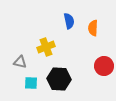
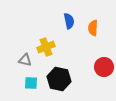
gray triangle: moved 5 px right, 2 px up
red circle: moved 1 px down
black hexagon: rotated 10 degrees clockwise
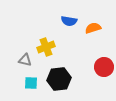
blue semicircle: rotated 112 degrees clockwise
orange semicircle: rotated 70 degrees clockwise
black hexagon: rotated 20 degrees counterclockwise
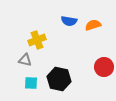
orange semicircle: moved 3 px up
yellow cross: moved 9 px left, 7 px up
black hexagon: rotated 20 degrees clockwise
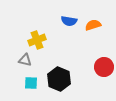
black hexagon: rotated 10 degrees clockwise
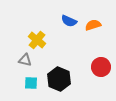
blue semicircle: rotated 14 degrees clockwise
yellow cross: rotated 30 degrees counterclockwise
red circle: moved 3 px left
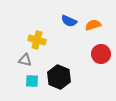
yellow cross: rotated 24 degrees counterclockwise
red circle: moved 13 px up
black hexagon: moved 2 px up
cyan square: moved 1 px right, 2 px up
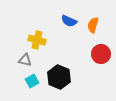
orange semicircle: rotated 56 degrees counterclockwise
cyan square: rotated 32 degrees counterclockwise
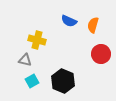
black hexagon: moved 4 px right, 4 px down
